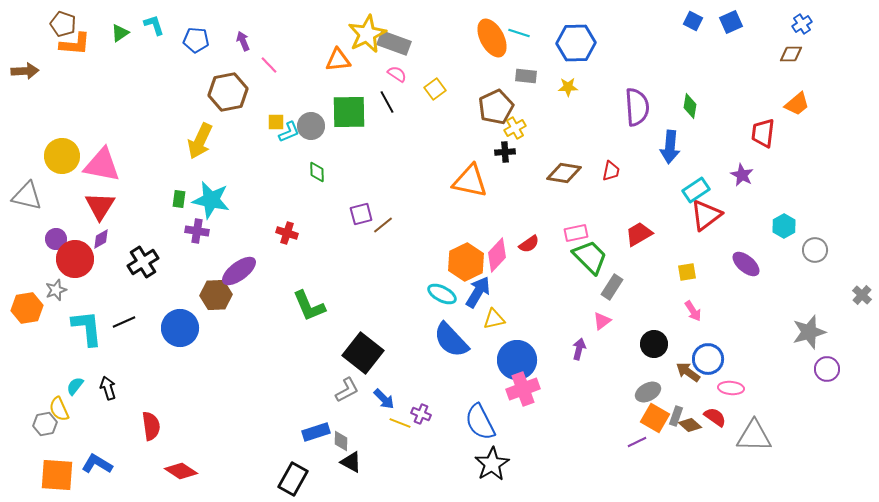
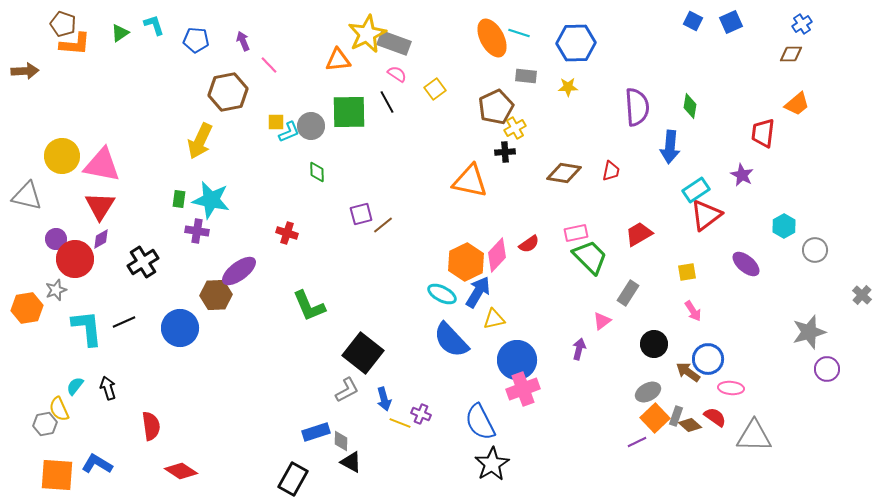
gray rectangle at (612, 287): moved 16 px right, 6 px down
blue arrow at (384, 399): rotated 30 degrees clockwise
orange square at (655, 418): rotated 16 degrees clockwise
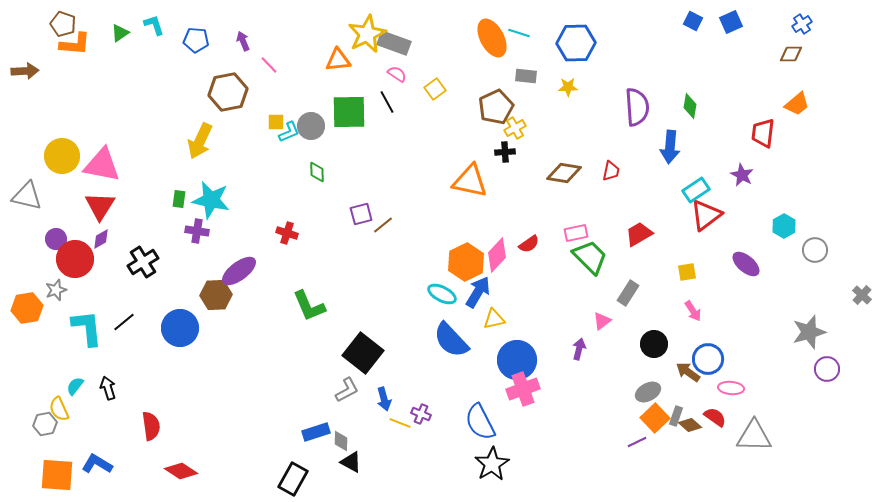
black line at (124, 322): rotated 15 degrees counterclockwise
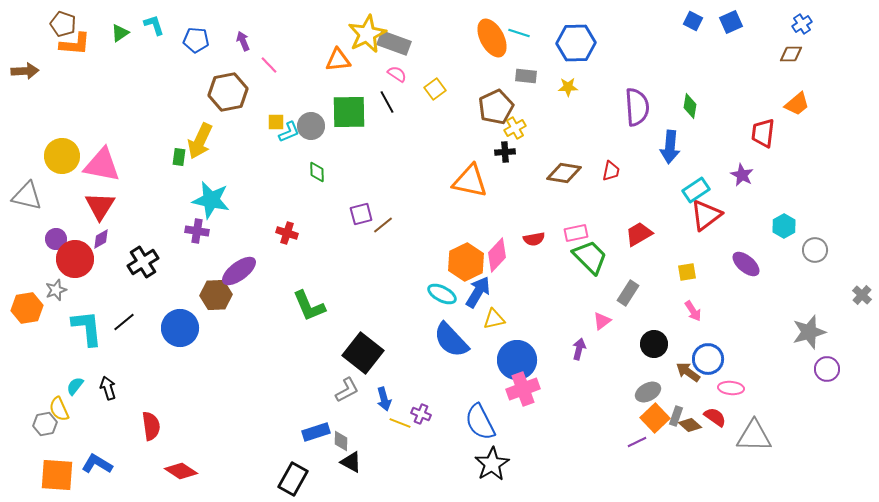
green rectangle at (179, 199): moved 42 px up
red semicircle at (529, 244): moved 5 px right, 5 px up; rotated 25 degrees clockwise
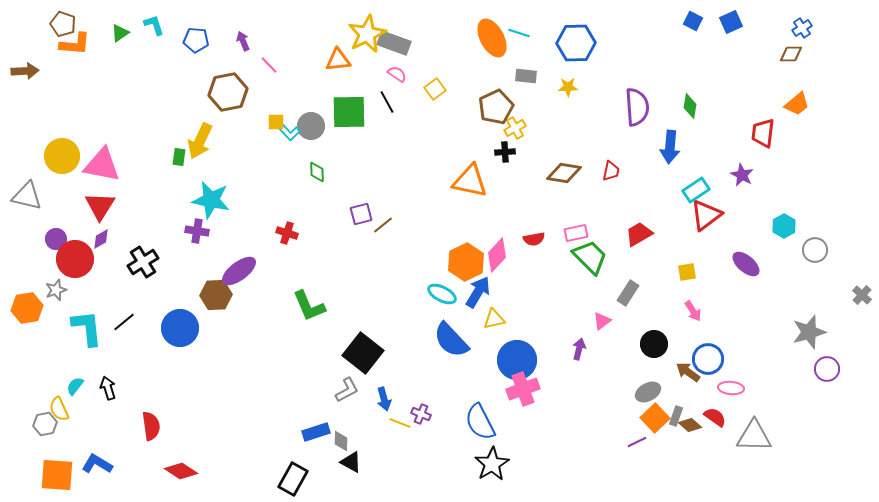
blue cross at (802, 24): moved 4 px down
cyan L-shape at (289, 132): rotated 70 degrees clockwise
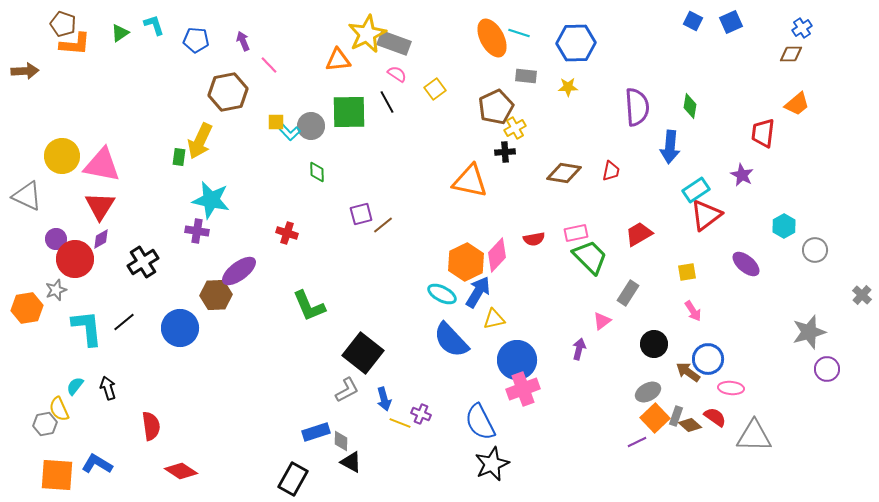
gray triangle at (27, 196): rotated 12 degrees clockwise
black star at (492, 464): rotated 8 degrees clockwise
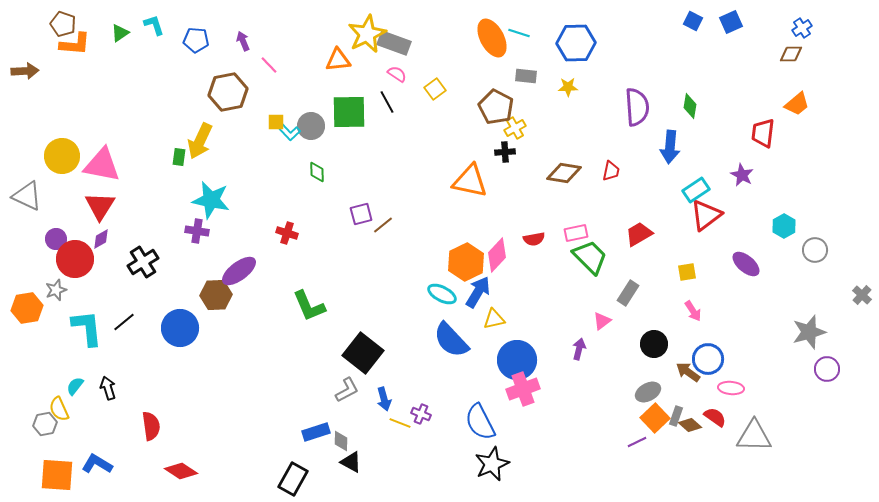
brown pentagon at (496, 107): rotated 20 degrees counterclockwise
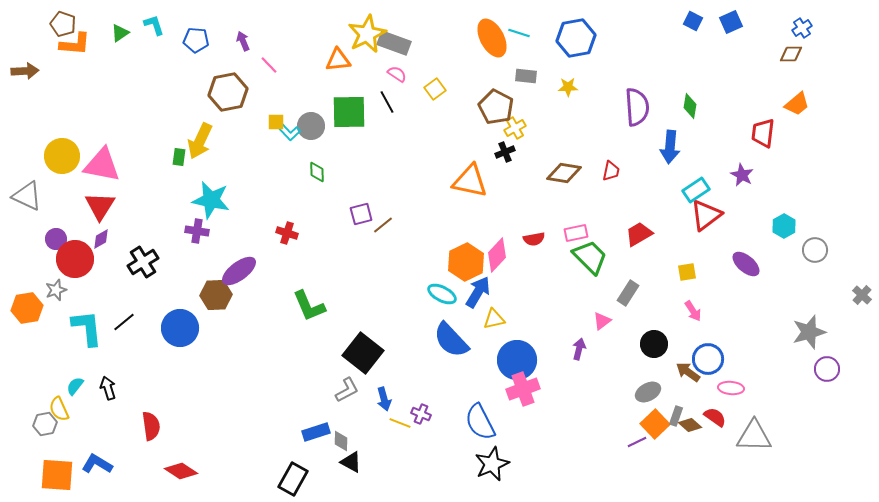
blue hexagon at (576, 43): moved 5 px up; rotated 9 degrees counterclockwise
black cross at (505, 152): rotated 18 degrees counterclockwise
orange square at (655, 418): moved 6 px down
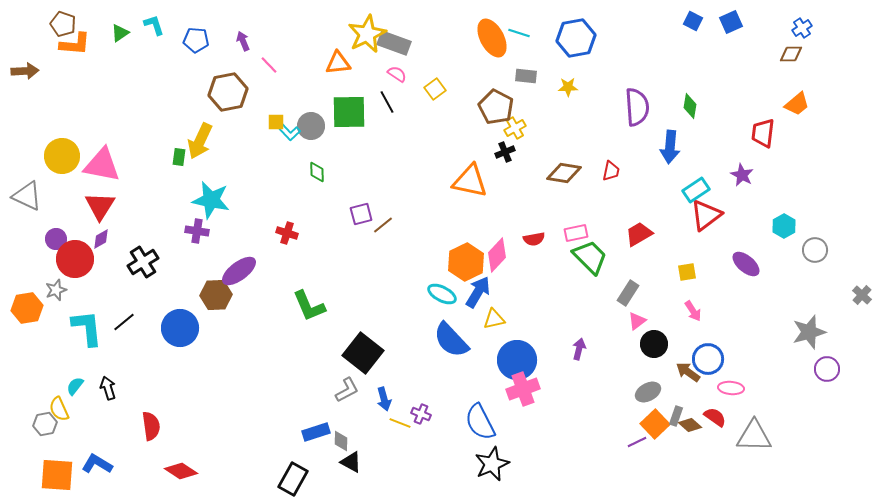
orange triangle at (338, 60): moved 3 px down
pink triangle at (602, 321): moved 35 px right
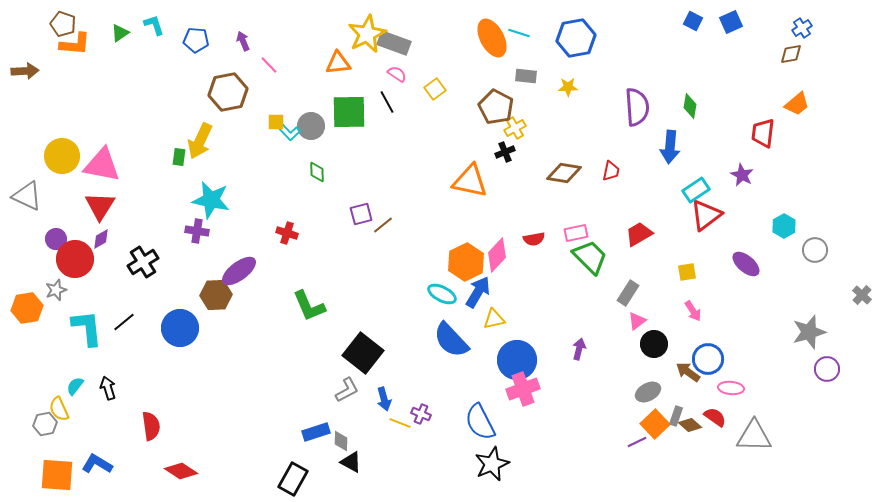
brown diamond at (791, 54): rotated 10 degrees counterclockwise
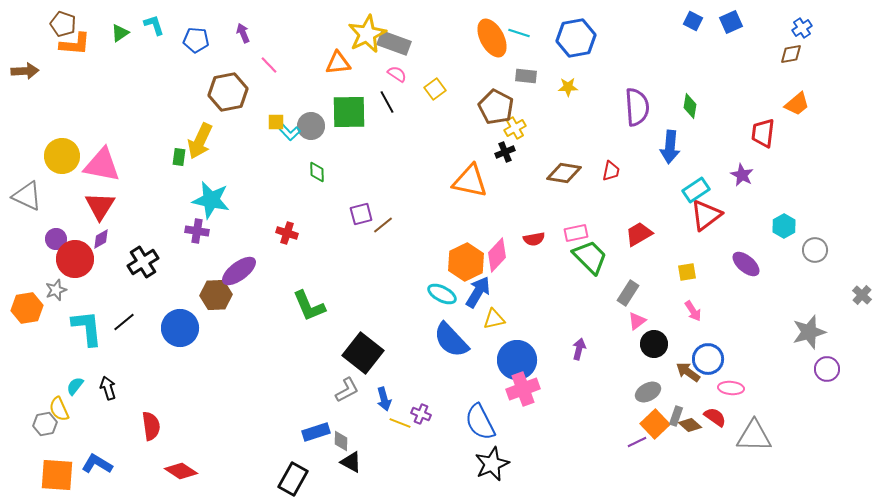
purple arrow at (243, 41): moved 8 px up
